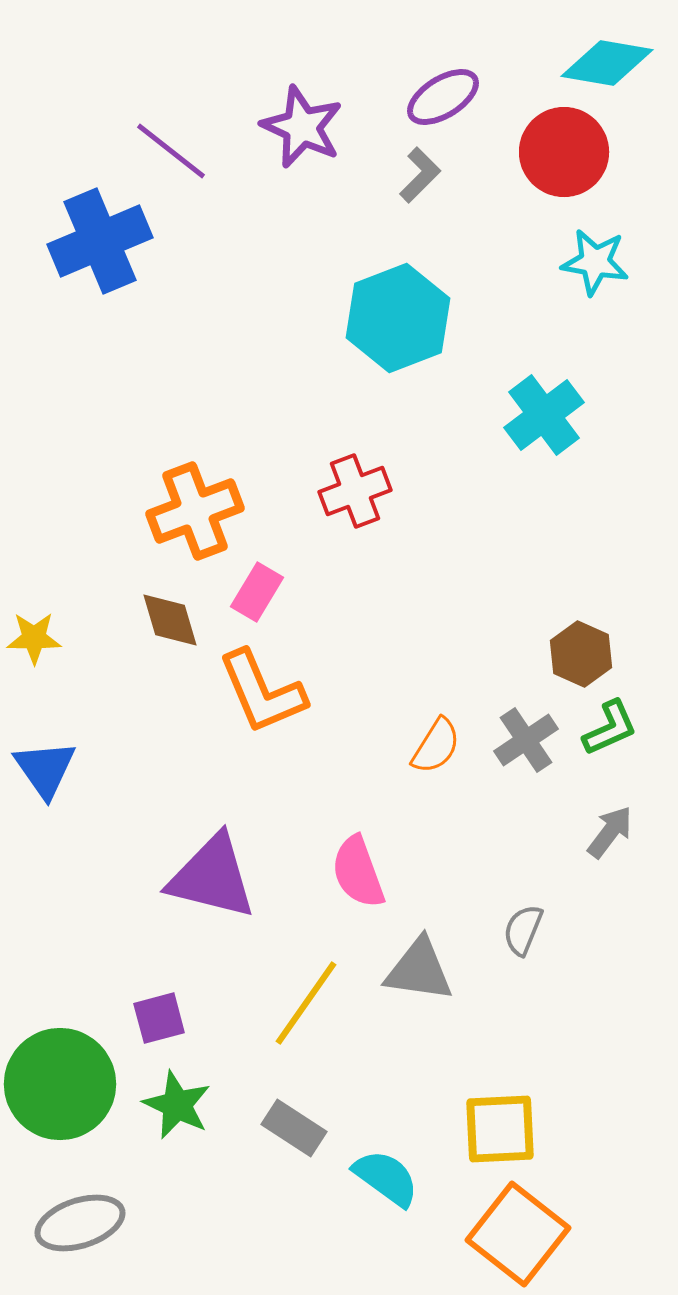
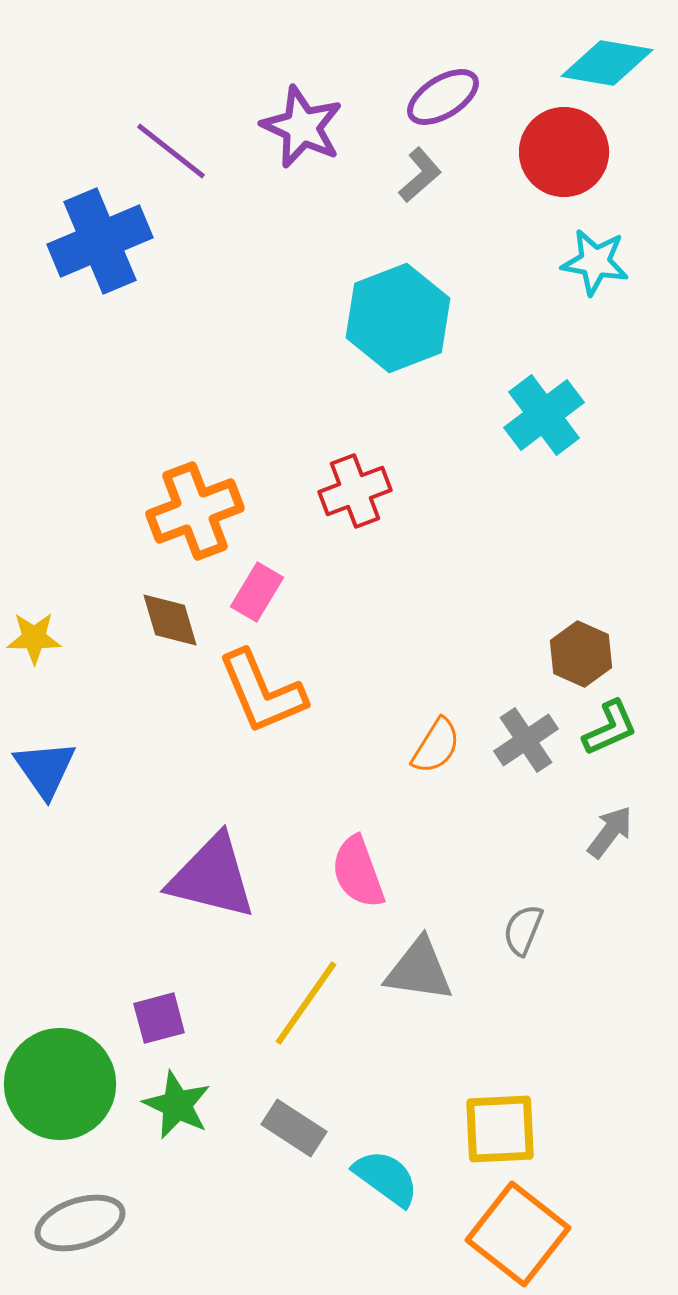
gray L-shape: rotated 4 degrees clockwise
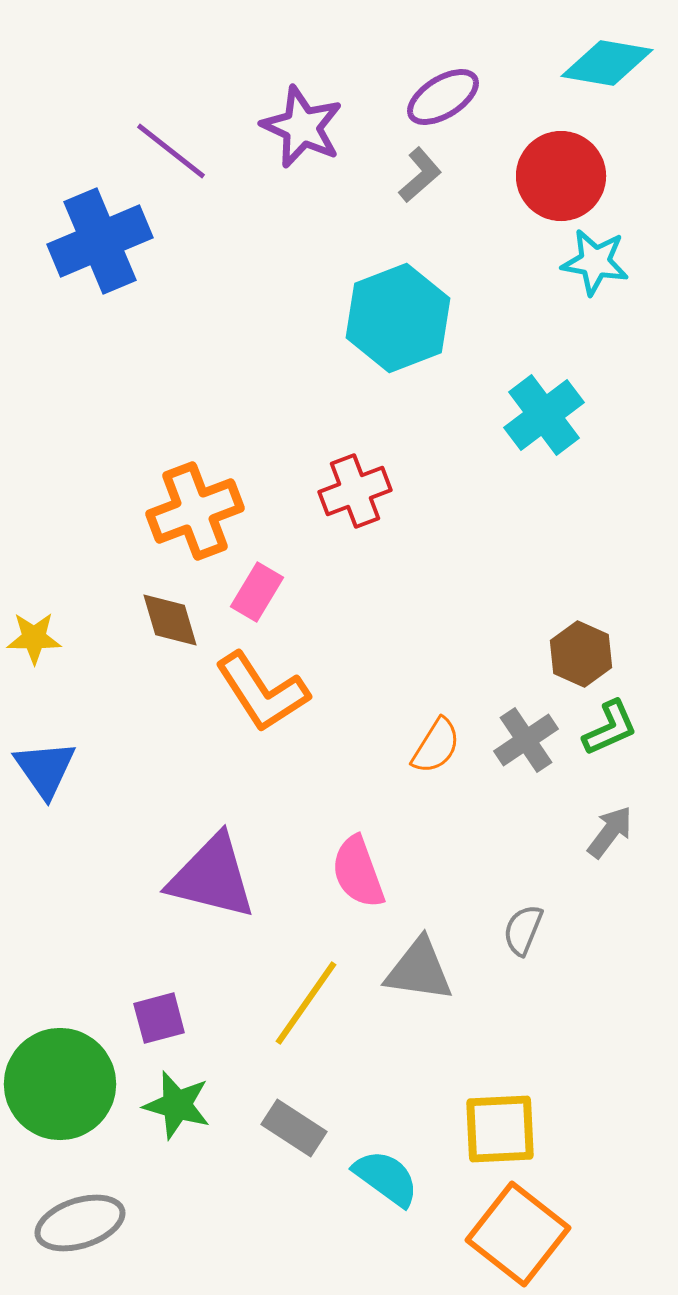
red circle: moved 3 px left, 24 px down
orange L-shape: rotated 10 degrees counterclockwise
green star: rotated 10 degrees counterclockwise
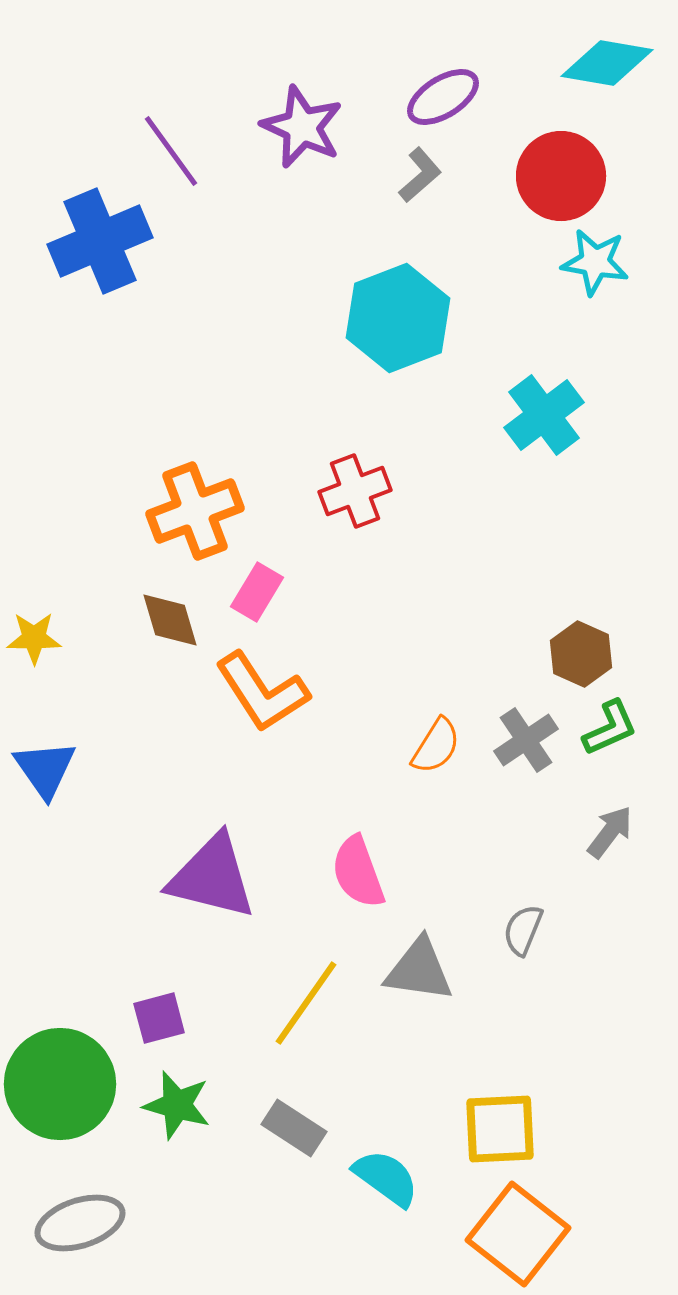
purple line: rotated 16 degrees clockwise
